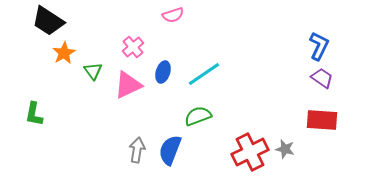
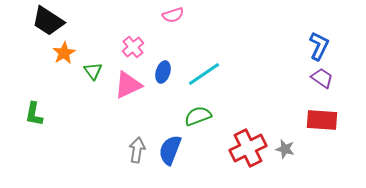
red cross: moved 2 px left, 4 px up
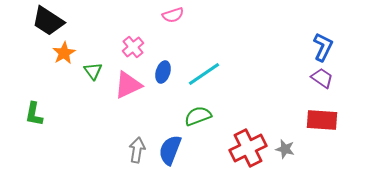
blue L-shape: moved 4 px right, 1 px down
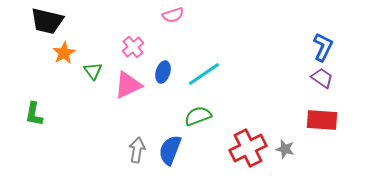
black trapezoid: moved 1 px left; rotated 20 degrees counterclockwise
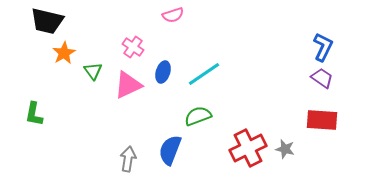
pink cross: rotated 15 degrees counterclockwise
gray arrow: moved 9 px left, 9 px down
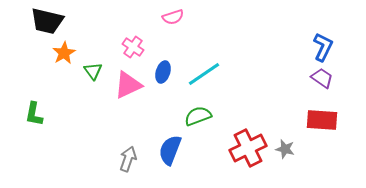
pink semicircle: moved 2 px down
gray arrow: rotated 10 degrees clockwise
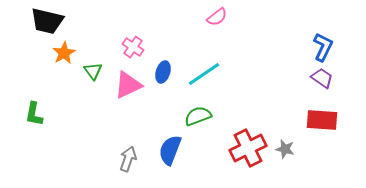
pink semicircle: moved 44 px right; rotated 20 degrees counterclockwise
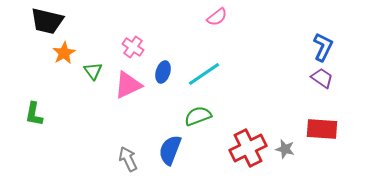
red rectangle: moved 9 px down
gray arrow: rotated 45 degrees counterclockwise
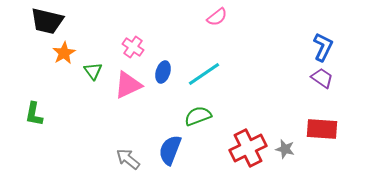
gray arrow: rotated 25 degrees counterclockwise
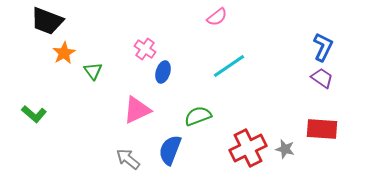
black trapezoid: rotated 8 degrees clockwise
pink cross: moved 12 px right, 2 px down
cyan line: moved 25 px right, 8 px up
pink triangle: moved 9 px right, 25 px down
green L-shape: rotated 60 degrees counterclockwise
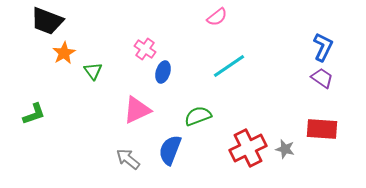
green L-shape: rotated 60 degrees counterclockwise
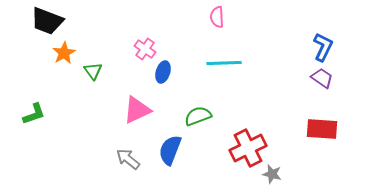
pink semicircle: rotated 125 degrees clockwise
cyan line: moved 5 px left, 3 px up; rotated 32 degrees clockwise
gray star: moved 13 px left, 25 px down
